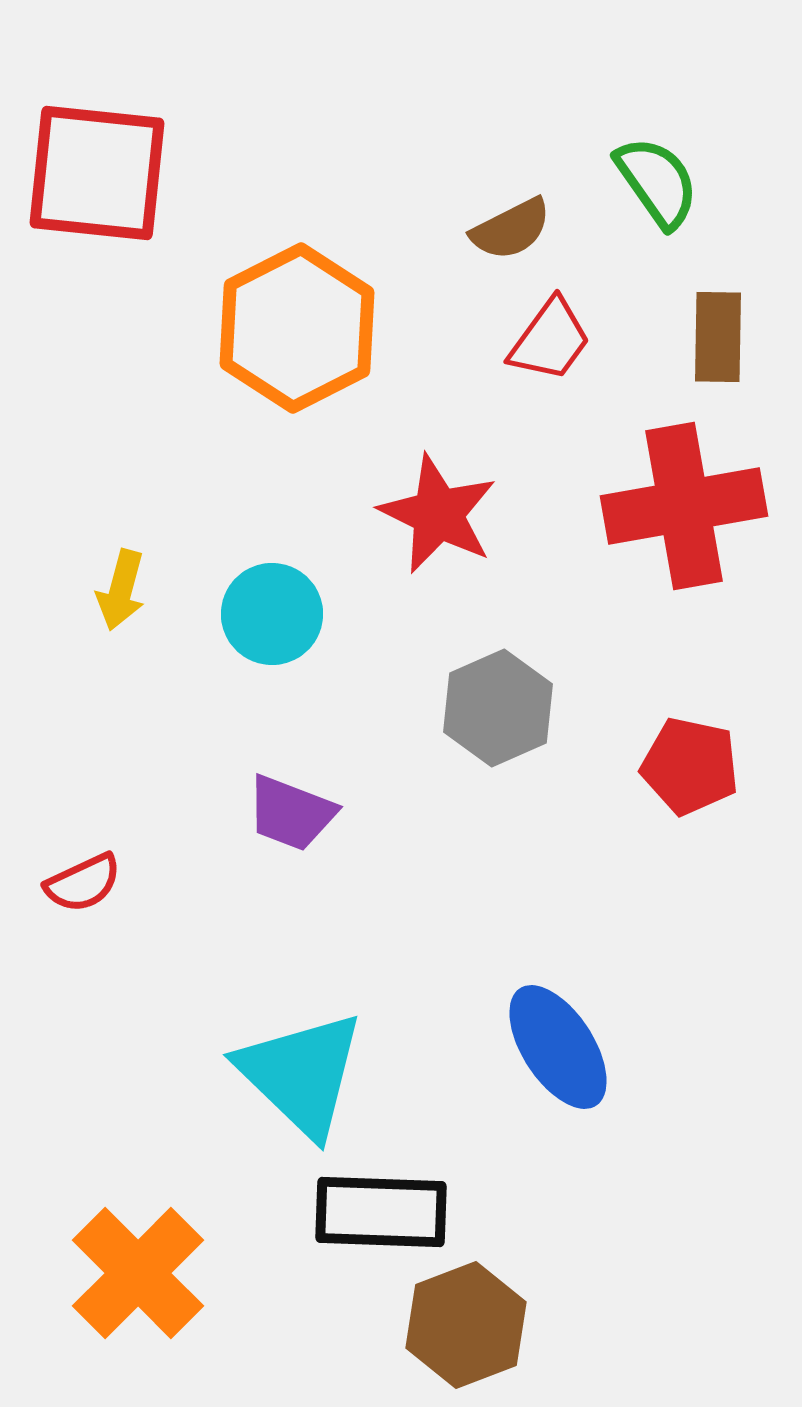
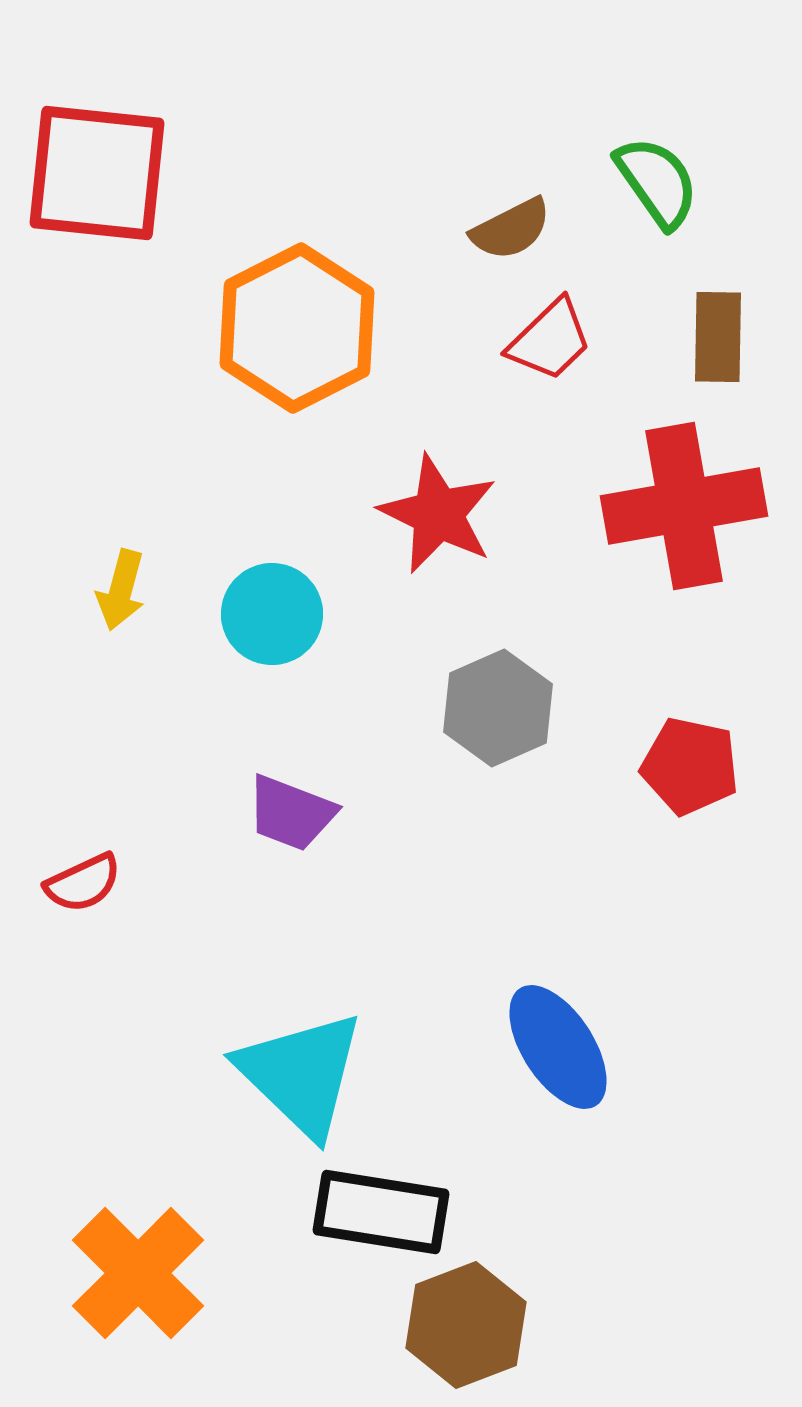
red trapezoid: rotated 10 degrees clockwise
black rectangle: rotated 7 degrees clockwise
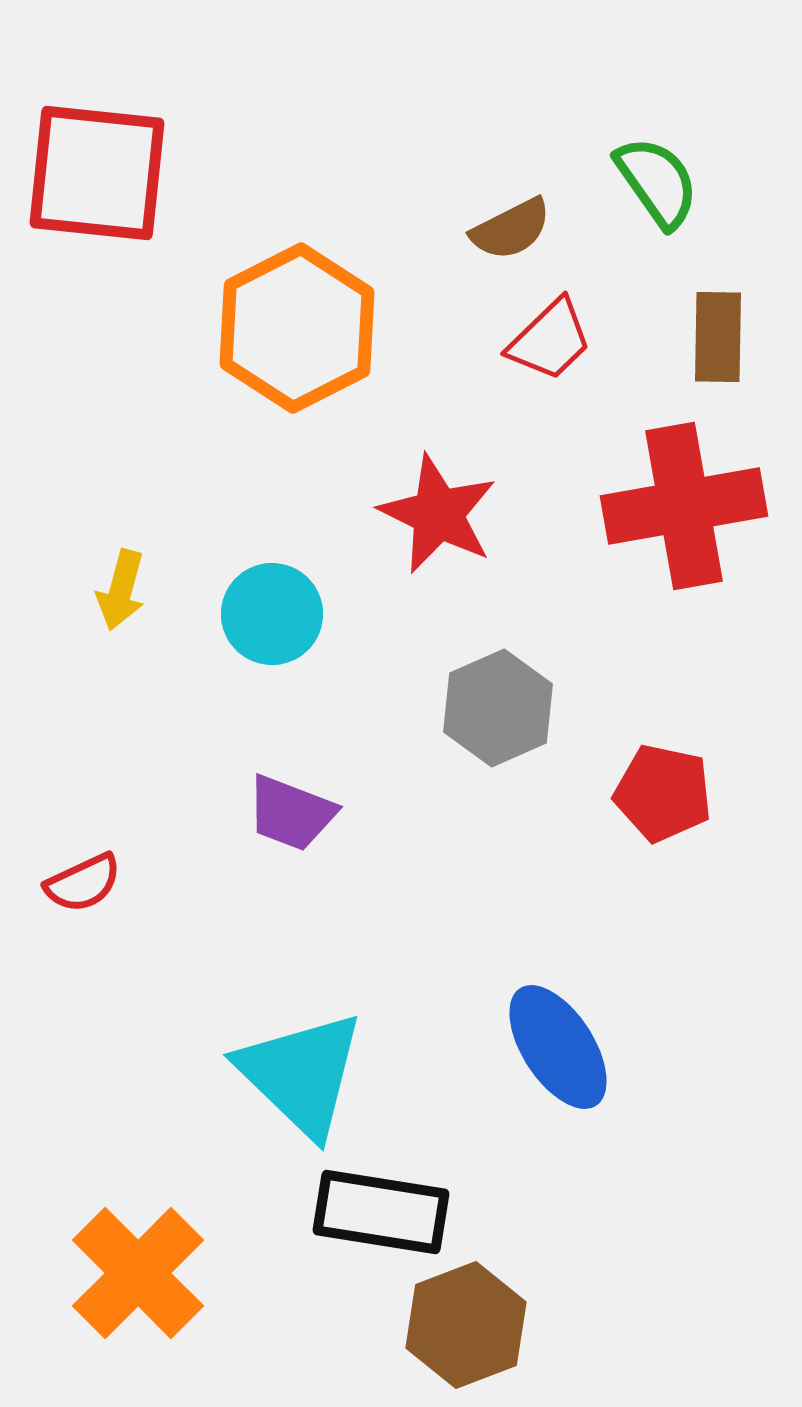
red pentagon: moved 27 px left, 27 px down
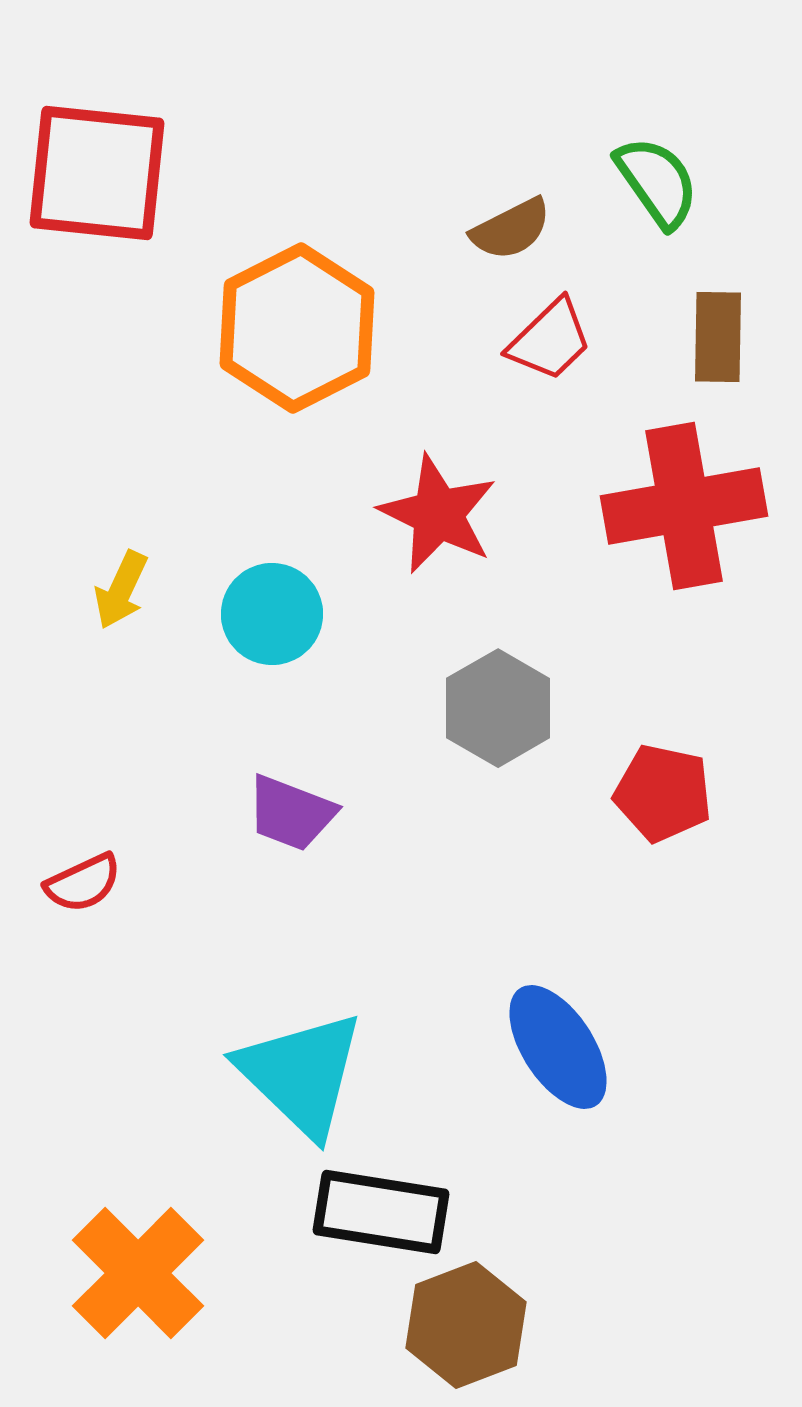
yellow arrow: rotated 10 degrees clockwise
gray hexagon: rotated 6 degrees counterclockwise
